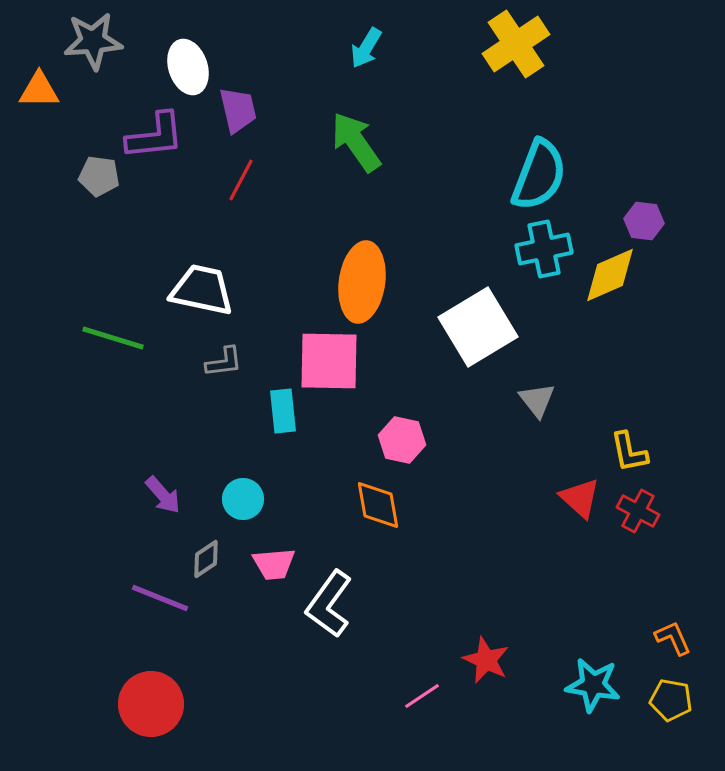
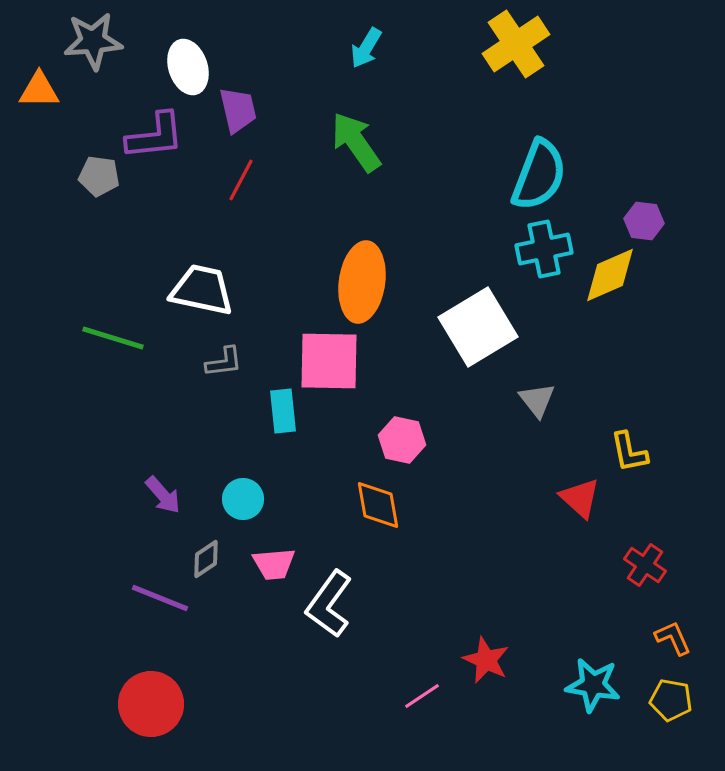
red cross: moved 7 px right, 54 px down; rotated 6 degrees clockwise
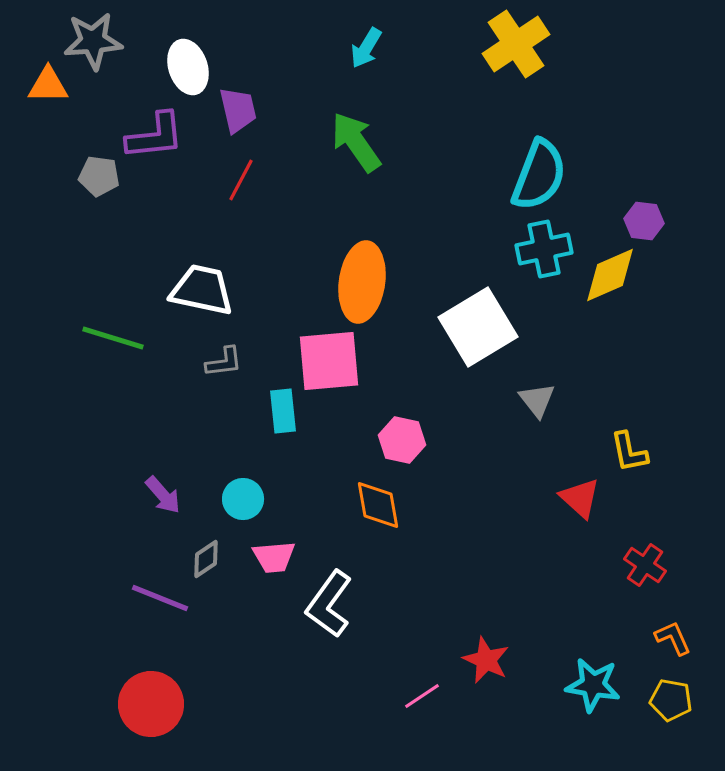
orange triangle: moved 9 px right, 5 px up
pink square: rotated 6 degrees counterclockwise
pink trapezoid: moved 7 px up
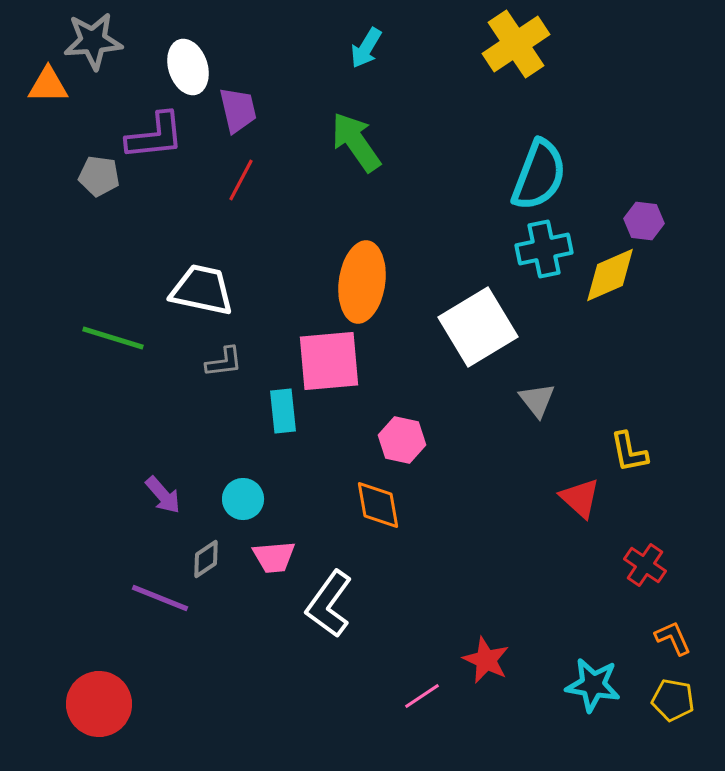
yellow pentagon: moved 2 px right
red circle: moved 52 px left
